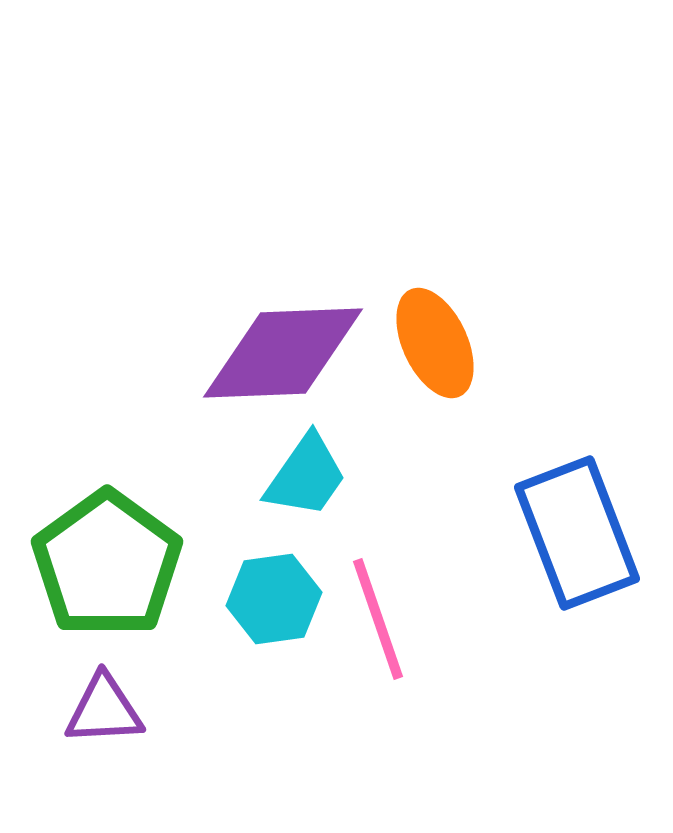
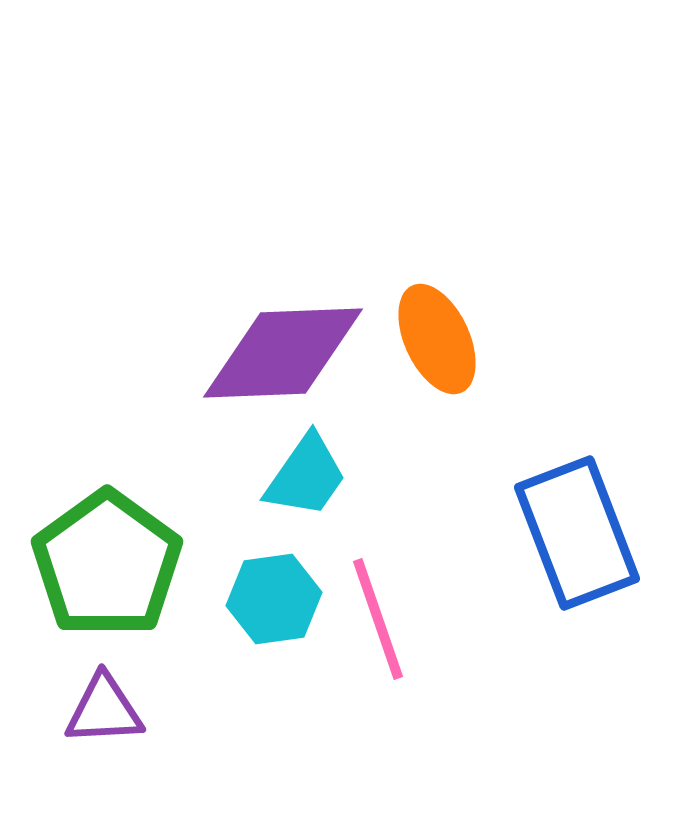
orange ellipse: moved 2 px right, 4 px up
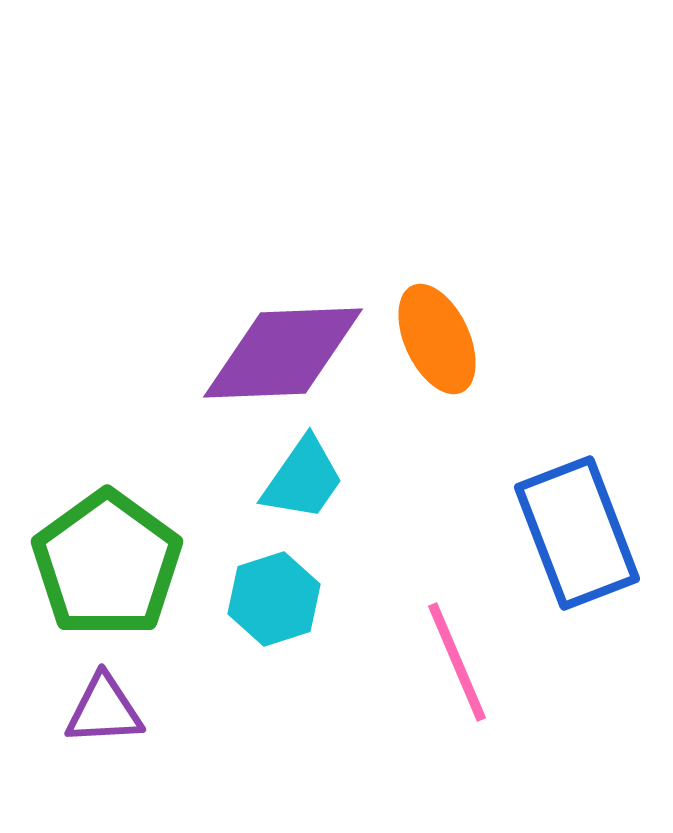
cyan trapezoid: moved 3 px left, 3 px down
cyan hexagon: rotated 10 degrees counterclockwise
pink line: moved 79 px right, 43 px down; rotated 4 degrees counterclockwise
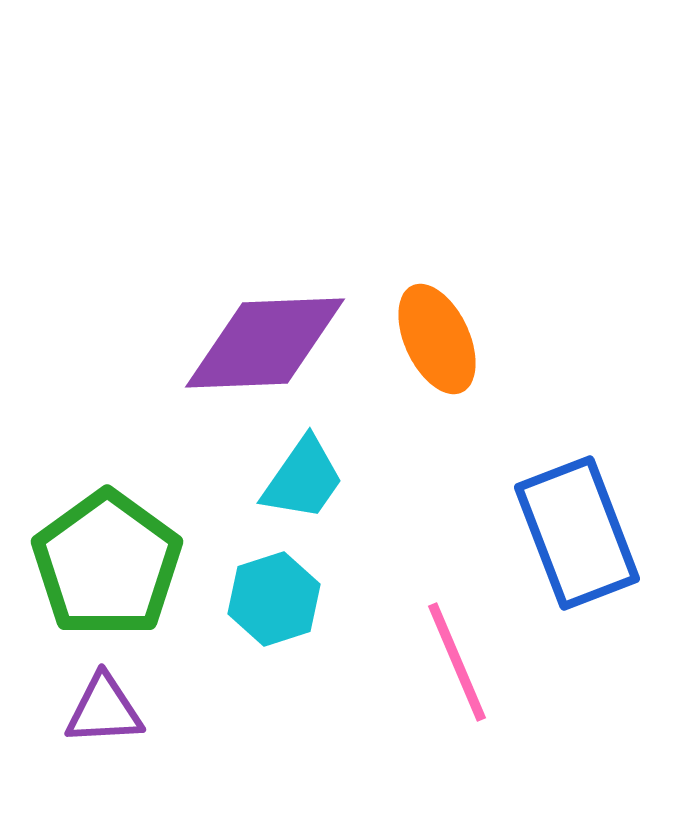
purple diamond: moved 18 px left, 10 px up
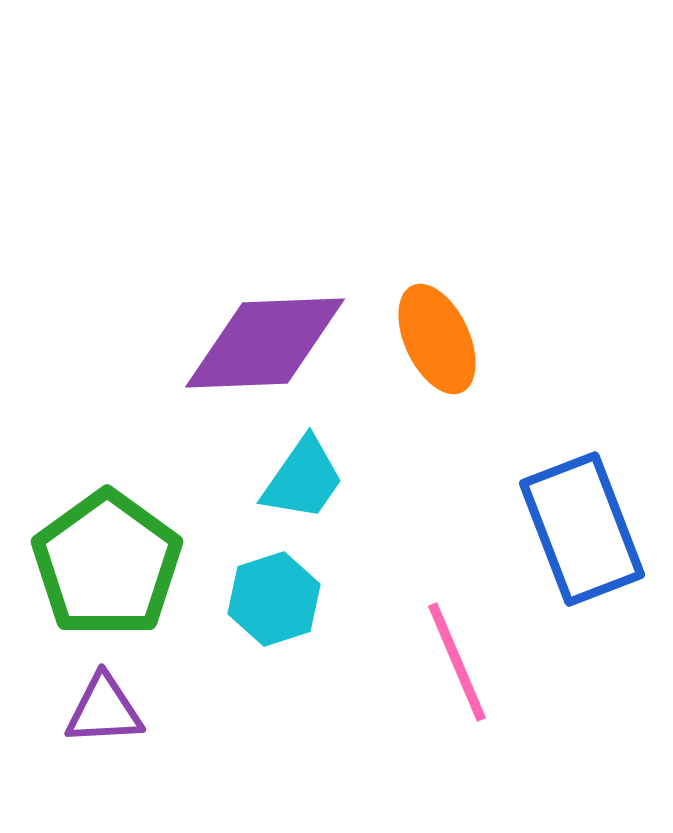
blue rectangle: moved 5 px right, 4 px up
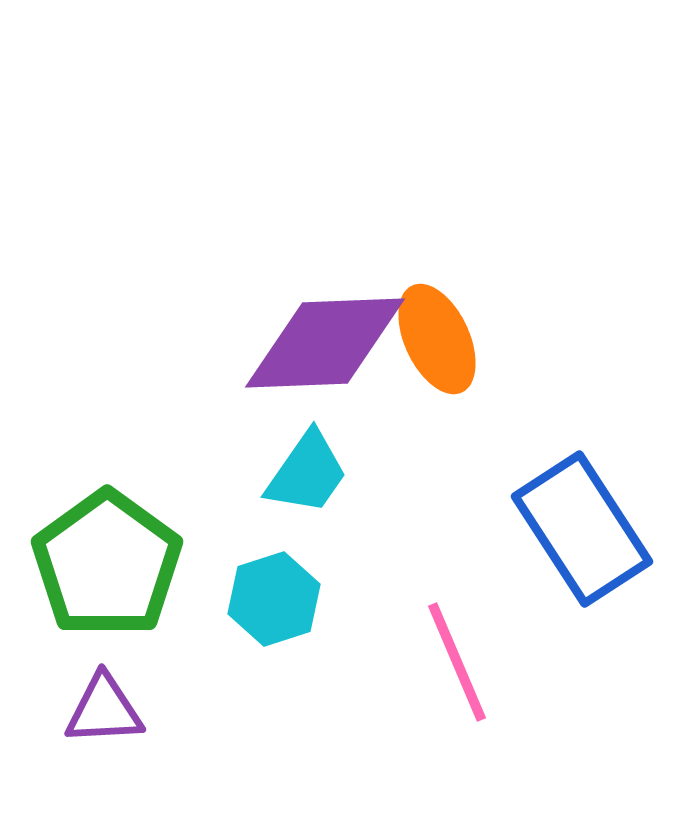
purple diamond: moved 60 px right
cyan trapezoid: moved 4 px right, 6 px up
blue rectangle: rotated 12 degrees counterclockwise
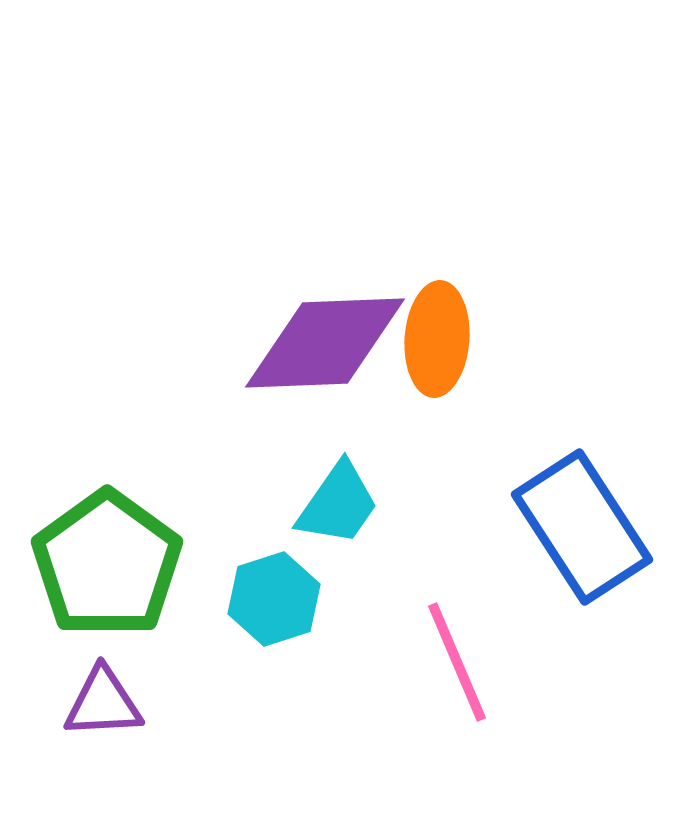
orange ellipse: rotated 29 degrees clockwise
cyan trapezoid: moved 31 px right, 31 px down
blue rectangle: moved 2 px up
purple triangle: moved 1 px left, 7 px up
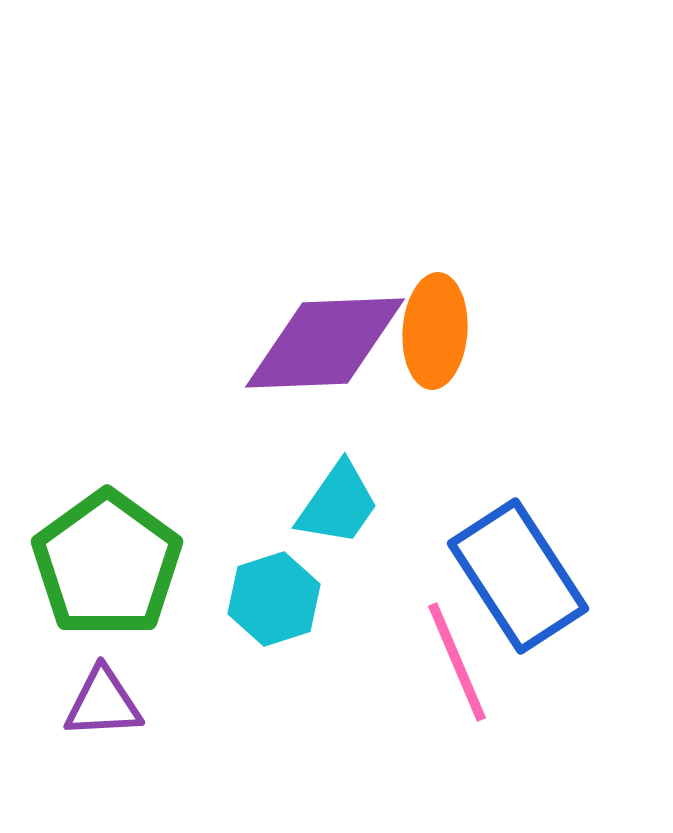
orange ellipse: moved 2 px left, 8 px up
blue rectangle: moved 64 px left, 49 px down
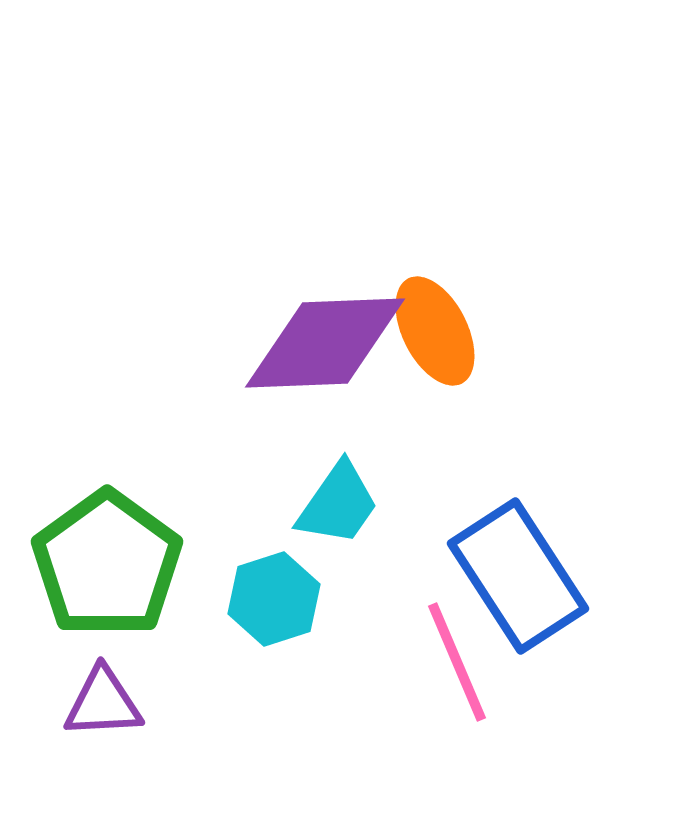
orange ellipse: rotated 31 degrees counterclockwise
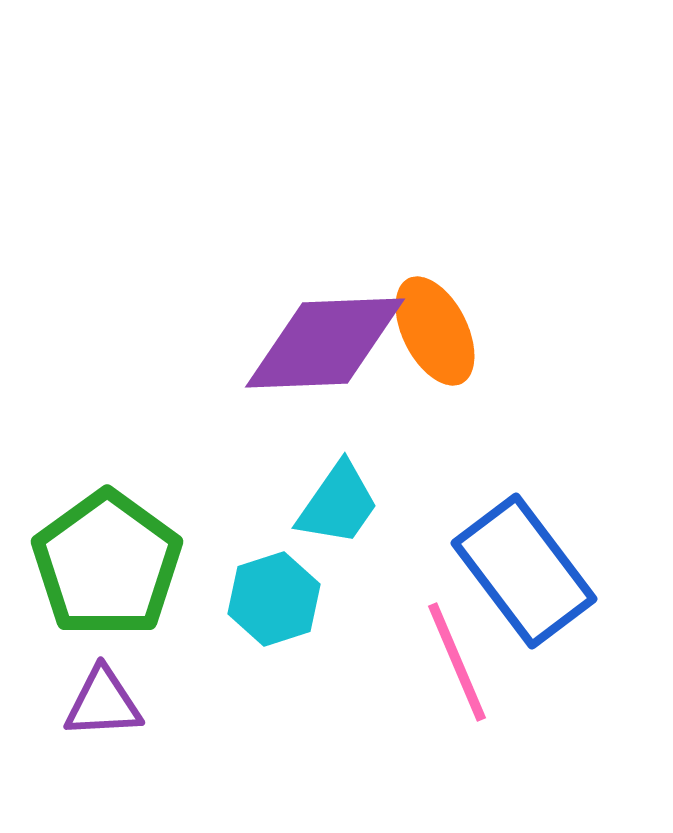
blue rectangle: moved 6 px right, 5 px up; rotated 4 degrees counterclockwise
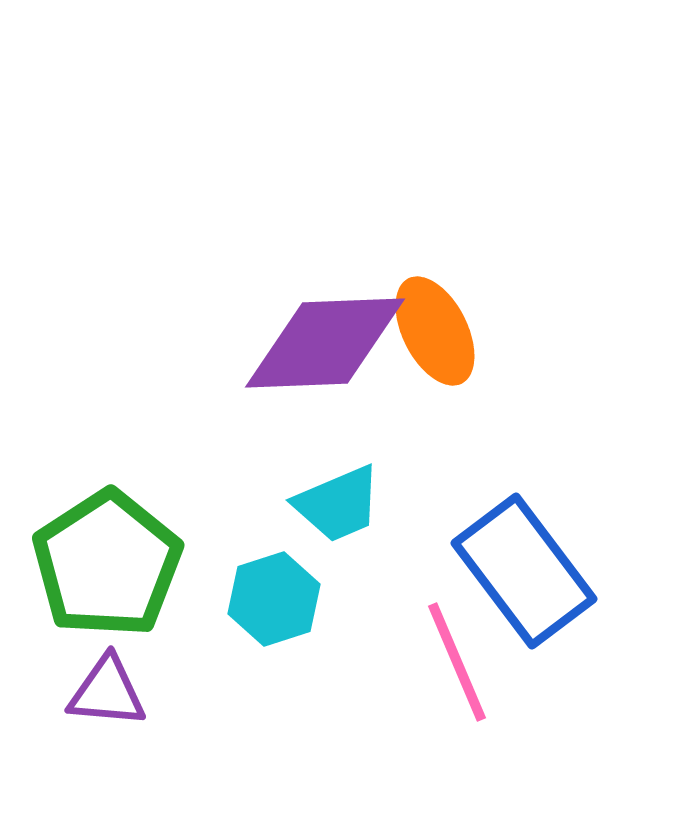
cyan trapezoid: rotated 32 degrees clockwise
green pentagon: rotated 3 degrees clockwise
purple triangle: moved 4 px right, 11 px up; rotated 8 degrees clockwise
